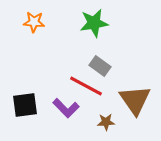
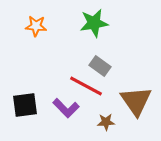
orange star: moved 2 px right, 4 px down
brown triangle: moved 1 px right, 1 px down
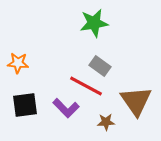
orange star: moved 18 px left, 37 px down
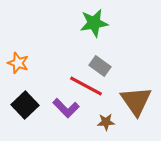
orange star: rotated 15 degrees clockwise
black square: rotated 36 degrees counterclockwise
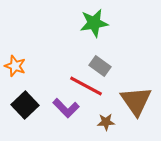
orange star: moved 3 px left, 3 px down
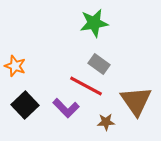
gray rectangle: moved 1 px left, 2 px up
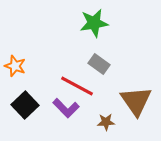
red line: moved 9 px left
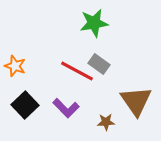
red line: moved 15 px up
